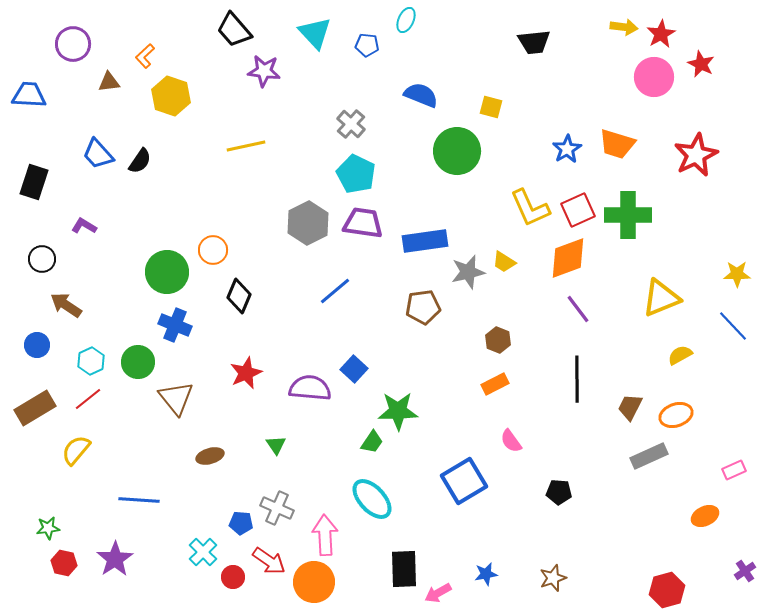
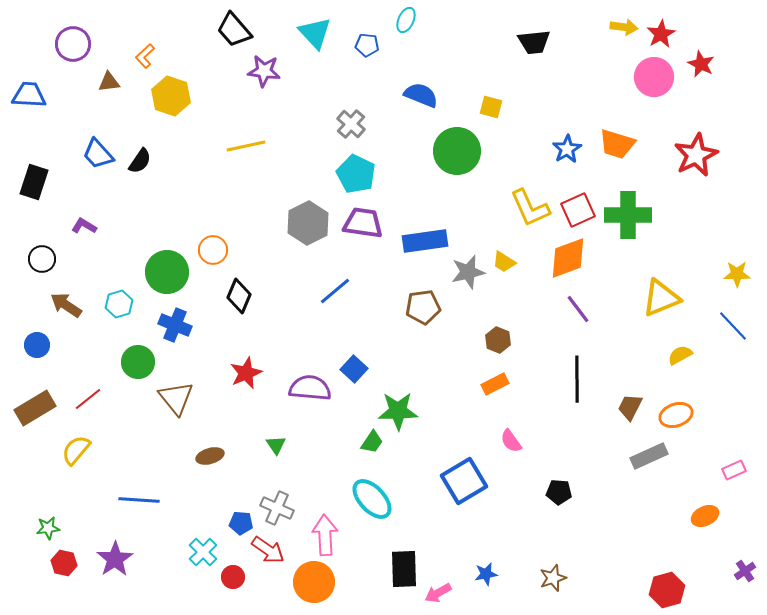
cyan hexagon at (91, 361): moved 28 px right, 57 px up; rotated 8 degrees clockwise
red arrow at (269, 561): moved 1 px left, 11 px up
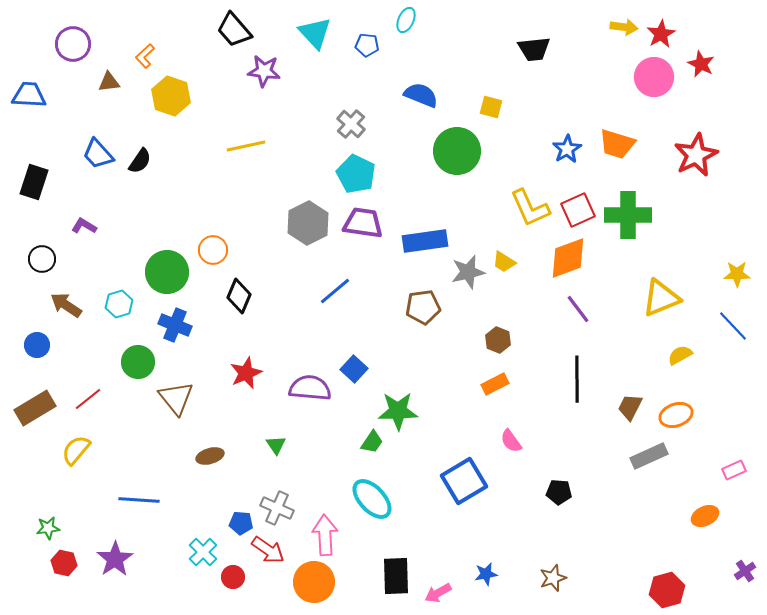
black trapezoid at (534, 42): moved 7 px down
black rectangle at (404, 569): moved 8 px left, 7 px down
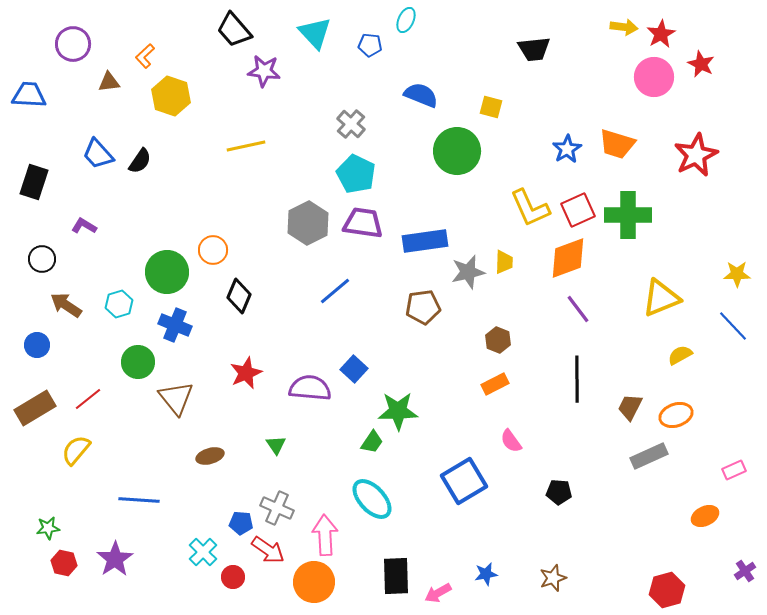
blue pentagon at (367, 45): moved 3 px right
yellow trapezoid at (504, 262): rotated 120 degrees counterclockwise
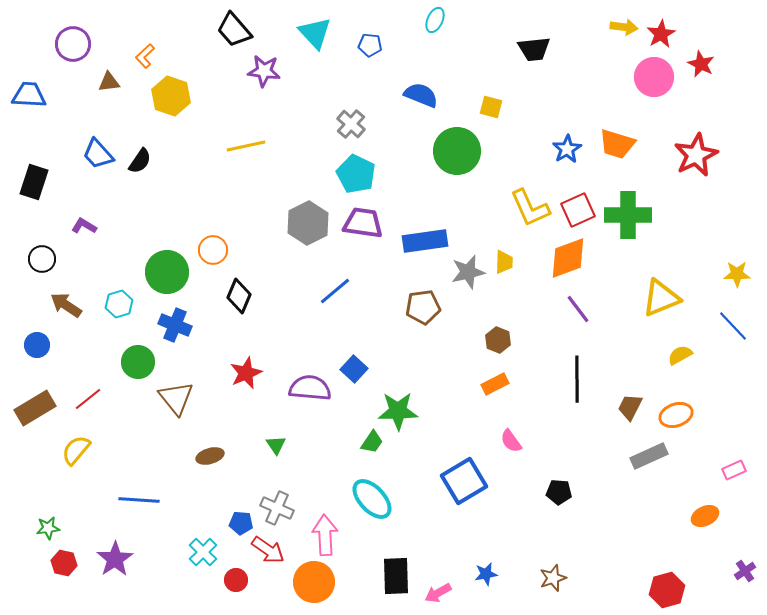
cyan ellipse at (406, 20): moved 29 px right
red circle at (233, 577): moved 3 px right, 3 px down
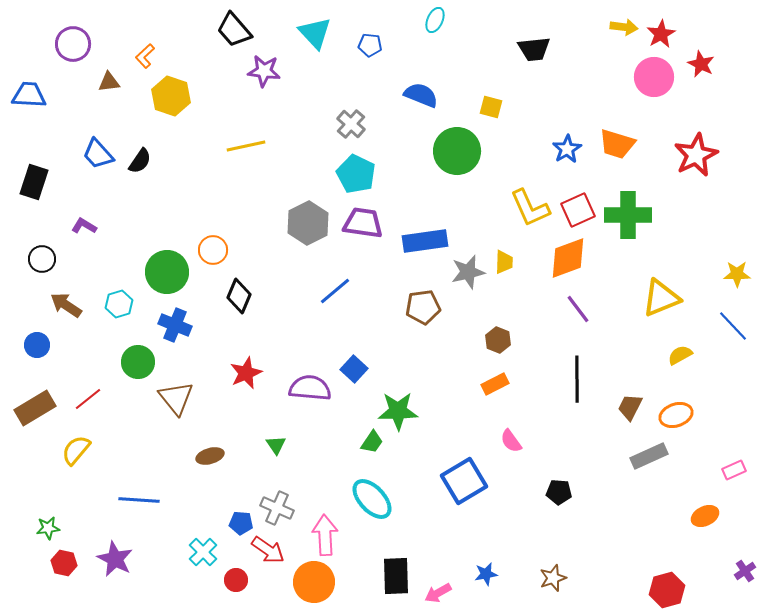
purple star at (115, 559): rotated 12 degrees counterclockwise
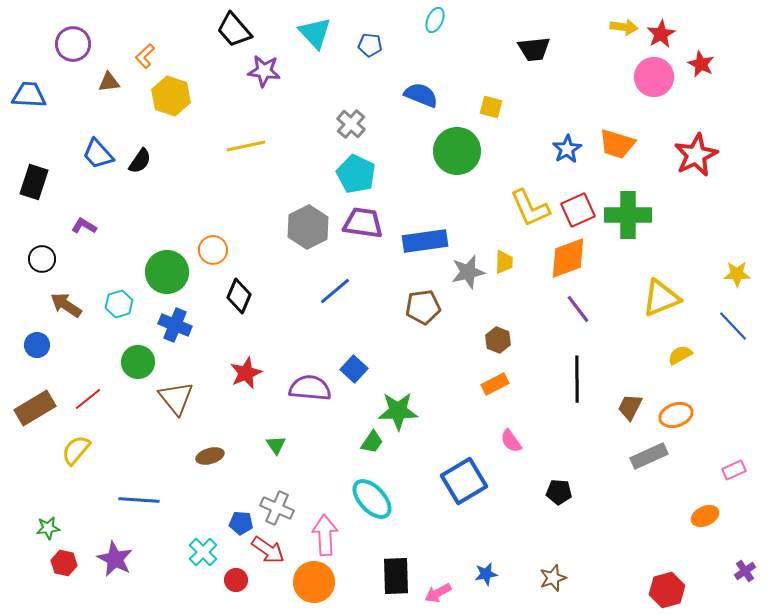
gray hexagon at (308, 223): moved 4 px down
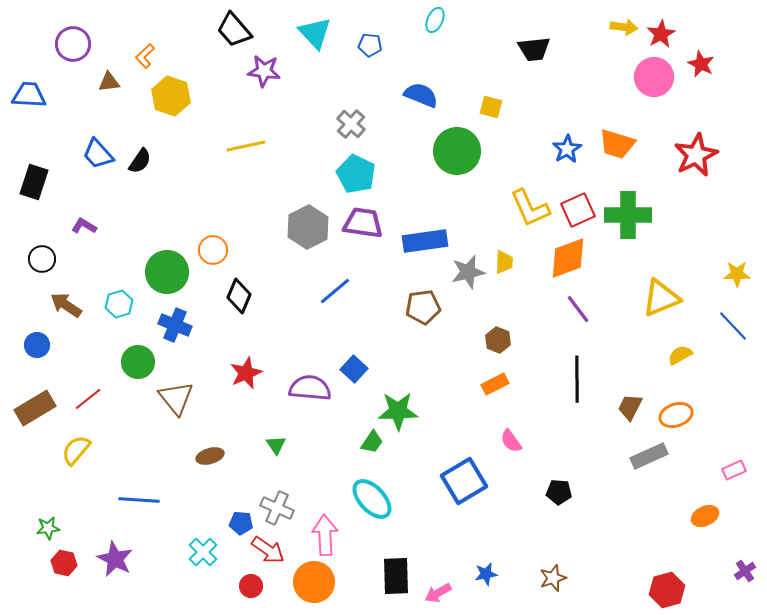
red circle at (236, 580): moved 15 px right, 6 px down
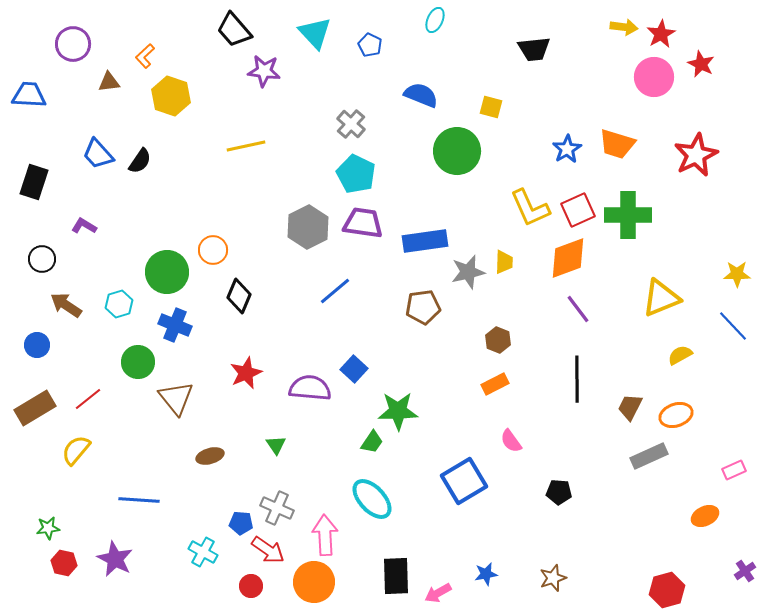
blue pentagon at (370, 45): rotated 20 degrees clockwise
cyan cross at (203, 552): rotated 16 degrees counterclockwise
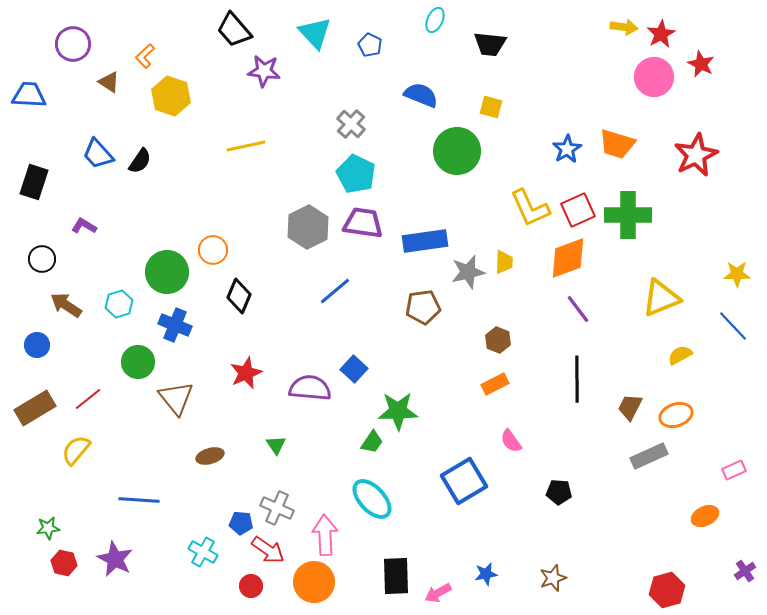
black trapezoid at (534, 49): moved 44 px left, 5 px up; rotated 12 degrees clockwise
brown triangle at (109, 82): rotated 40 degrees clockwise
